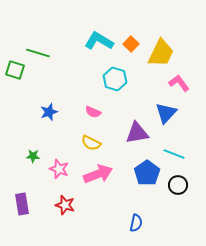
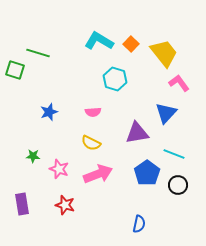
yellow trapezoid: moved 3 px right; rotated 64 degrees counterclockwise
pink semicircle: rotated 28 degrees counterclockwise
blue semicircle: moved 3 px right, 1 px down
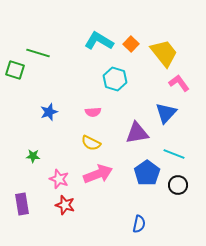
pink star: moved 10 px down
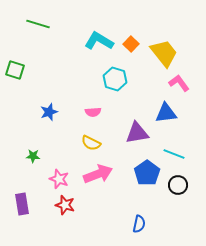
green line: moved 29 px up
blue triangle: rotated 40 degrees clockwise
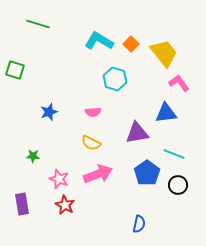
red star: rotated 12 degrees clockwise
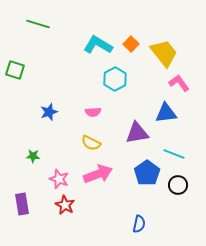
cyan L-shape: moved 1 px left, 4 px down
cyan hexagon: rotated 15 degrees clockwise
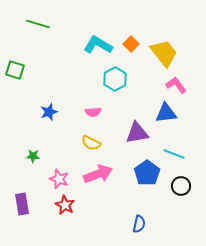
pink L-shape: moved 3 px left, 2 px down
black circle: moved 3 px right, 1 px down
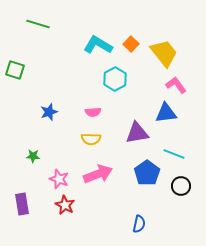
yellow semicircle: moved 4 px up; rotated 24 degrees counterclockwise
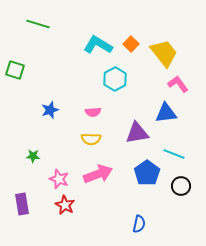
pink L-shape: moved 2 px right, 1 px up
blue star: moved 1 px right, 2 px up
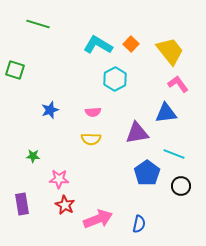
yellow trapezoid: moved 6 px right, 2 px up
pink arrow: moved 45 px down
pink star: rotated 18 degrees counterclockwise
